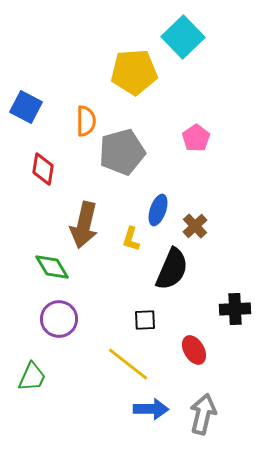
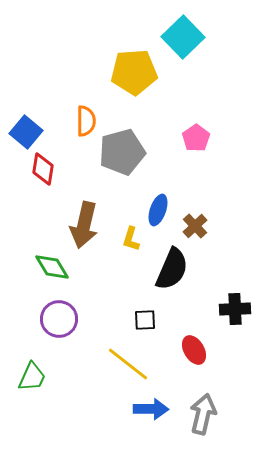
blue square: moved 25 px down; rotated 12 degrees clockwise
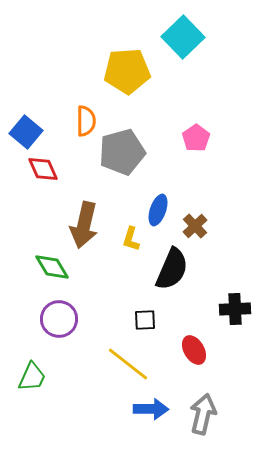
yellow pentagon: moved 7 px left, 1 px up
red diamond: rotated 32 degrees counterclockwise
